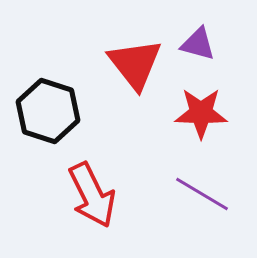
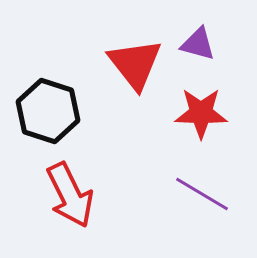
red arrow: moved 22 px left
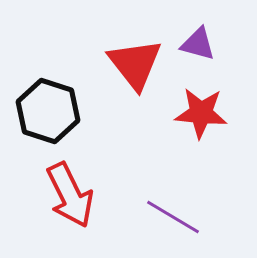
red star: rotated 4 degrees clockwise
purple line: moved 29 px left, 23 px down
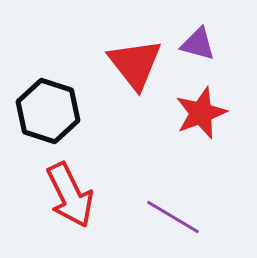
red star: rotated 26 degrees counterclockwise
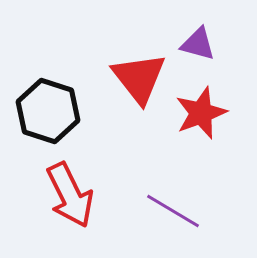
red triangle: moved 4 px right, 14 px down
purple line: moved 6 px up
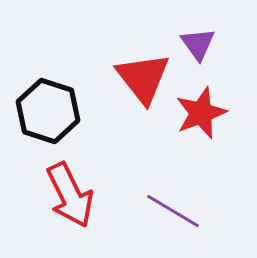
purple triangle: rotated 39 degrees clockwise
red triangle: moved 4 px right
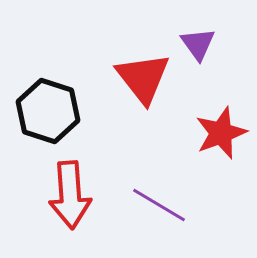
red star: moved 20 px right, 20 px down
red arrow: rotated 22 degrees clockwise
purple line: moved 14 px left, 6 px up
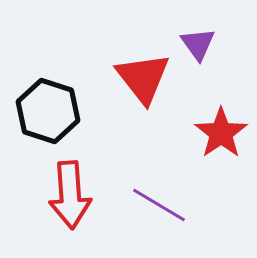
red star: rotated 14 degrees counterclockwise
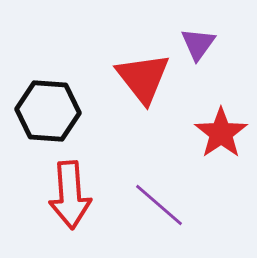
purple triangle: rotated 12 degrees clockwise
black hexagon: rotated 14 degrees counterclockwise
purple line: rotated 10 degrees clockwise
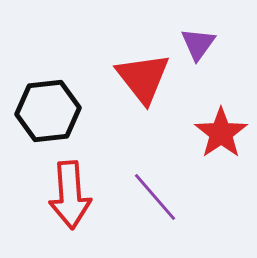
black hexagon: rotated 10 degrees counterclockwise
purple line: moved 4 px left, 8 px up; rotated 8 degrees clockwise
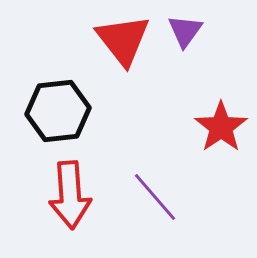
purple triangle: moved 13 px left, 13 px up
red triangle: moved 20 px left, 38 px up
black hexagon: moved 10 px right
red star: moved 6 px up
